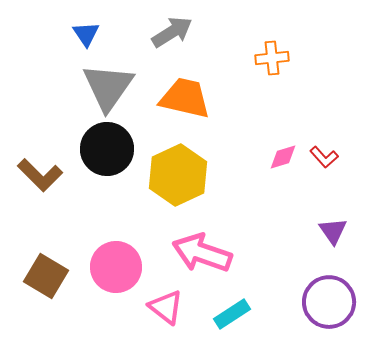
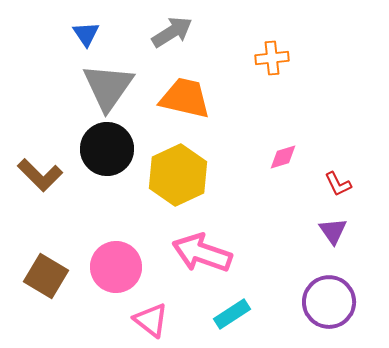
red L-shape: moved 14 px right, 27 px down; rotated 16 degrees clockwise
pink triangle: moved 15 px left, 13 px down
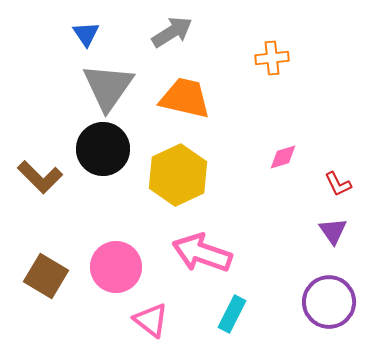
black circle: moved 4 px left
brown L-shape: moved 2 px down
cyan rectangle: rotated 30 degrees counterclockwise
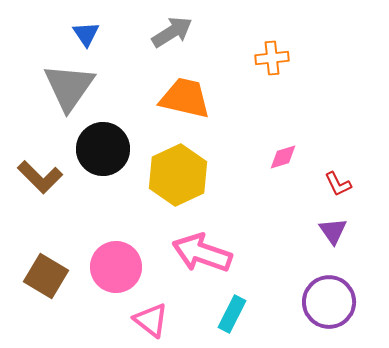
gray triangle: moved 39 px left
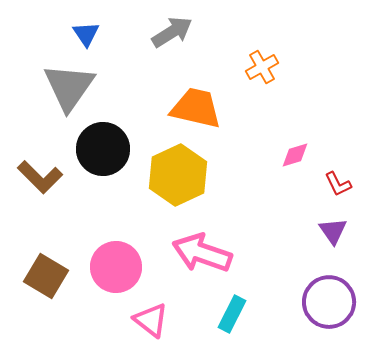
orange cross: moved 10 px left, 9 px down; rotated 24 degrees counterclockwise
orange trapezoid: moved 11 px right, 10 px down
pink diamond: moved 12 px right, 2 px up
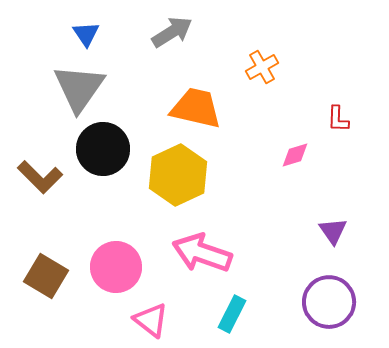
gray triangle: moved 10 px right, 1 px down
red L-shape: moved 65 px up; rotated 28 degrees clockwise
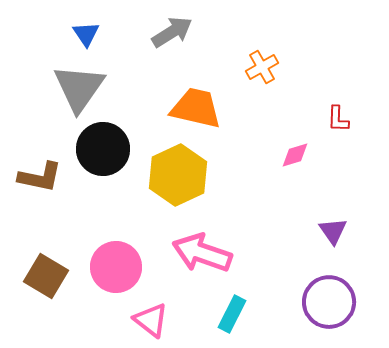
brown L-shape: rotated 33 degrees counterclockwise
